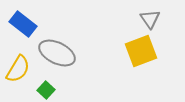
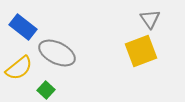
blue rectangle: moved 3 px down
yellow semicircle: moved 1 px right, 1 px up; rotated 20 degrees clockwise
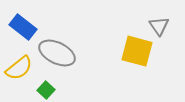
gray triangle: moved 9 px right, 7 px down
yellow square: moved 4 px left; rotated 36 degrees clockwise
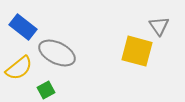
green square: rotated 18 degrees clockwise
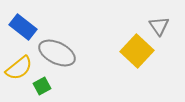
yellow square: rotated 28 degrees clockwise
green square: moved 4 px left, 4 px up
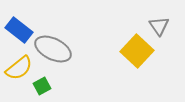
blue rectangle: moved 4 px left, 3 px down
gray ellipse: moved 4 px left, 4 px up
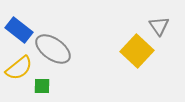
gray ellipse: rotated 9 degrees clockwise
green square: rotated 30 degrees clockwise
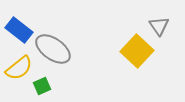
green square: rotated 24 degrees counterclockwise
